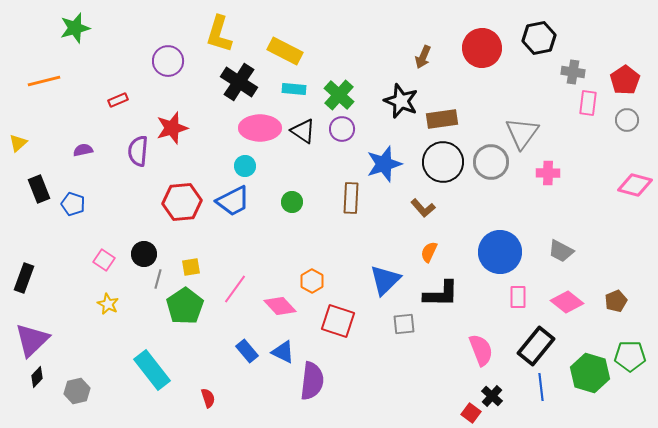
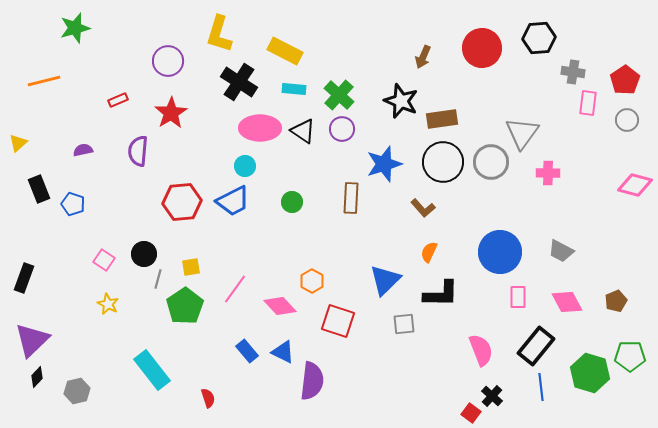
black hexagon at (539, 38): rotated 8 degrees clockwise
red star at (172, 128): moved 1 px left, 15 px up; rotated 16 degrees counterclockwise
pink diamond at (567, 302): rotated 24 degrees clockwise
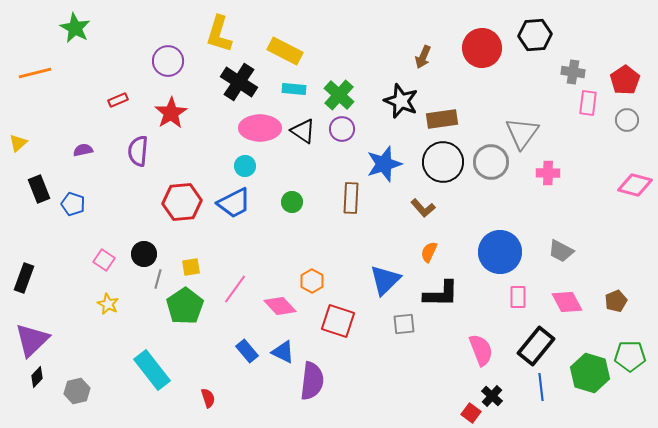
green star at (75, 28): rotated 28 degrees counterclockwise
black hexagon at (539, 38): moved 4 px left, 3 px up
orange line at (44, 81): moved 9 px left, 8 px up
blue trapezoid at (233, 201): moved 1 px right, 2 px down
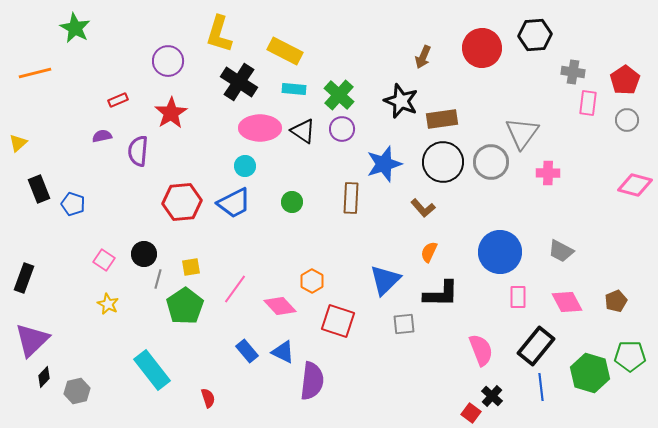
purple semicircle at (83, 150): moved 19 px right, 14 px up
black diamond at (37, 377): moved 7 px right
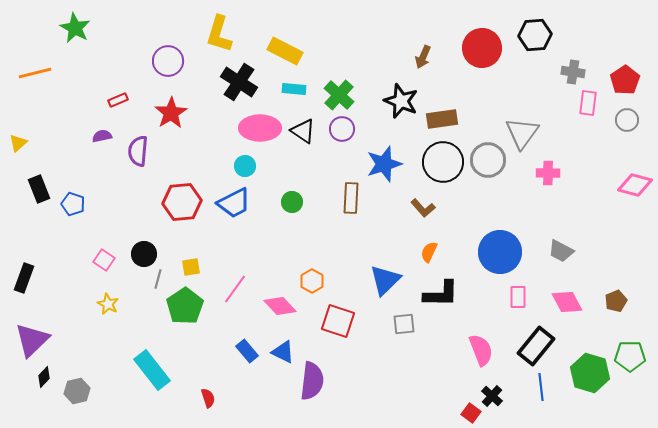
gray circle at (491, 162): moved 3 px left, 2 px up
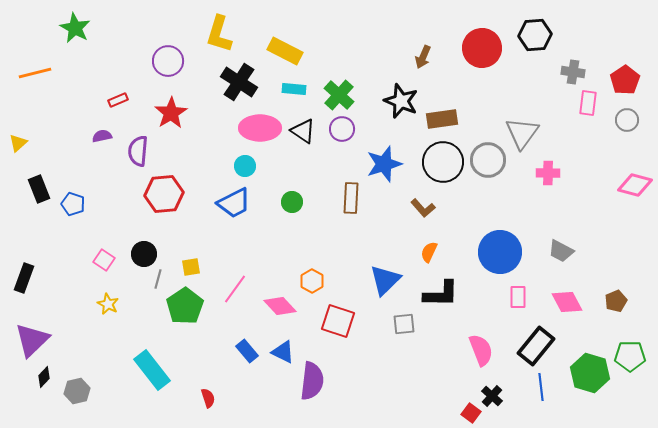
red hexagon at (182, 202): moved 18 px left, 8 px up
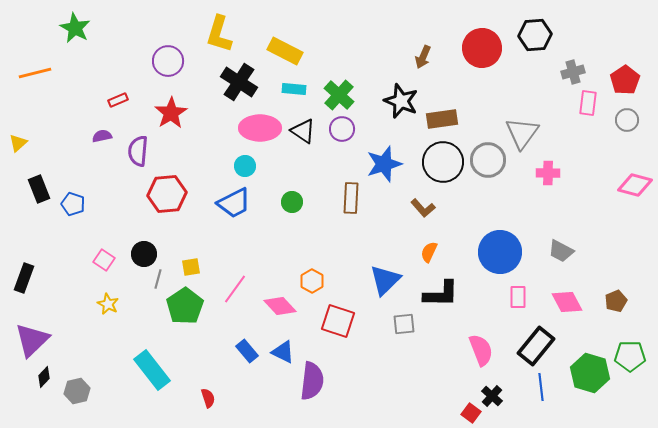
gray cross at (573, 72): rotated 25 degrees counterclockwise
red hexagon at (164, 194): moved 3 px right
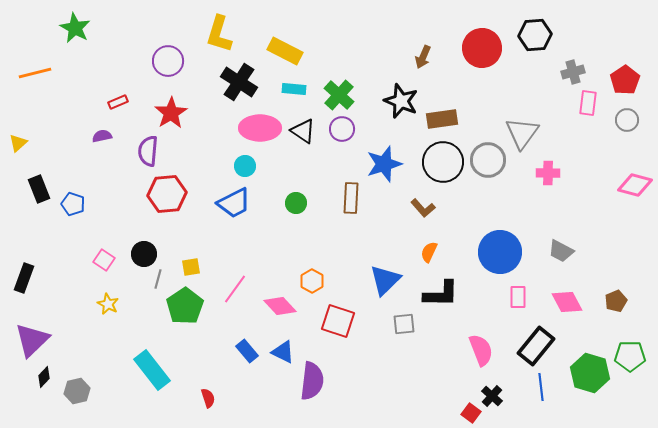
red rectangle at (118, 100): moved 2 px down
purple semicircle at (138, 151): moved 10 px right
green circle at (292, 202): moved 4 px right, 1 px down
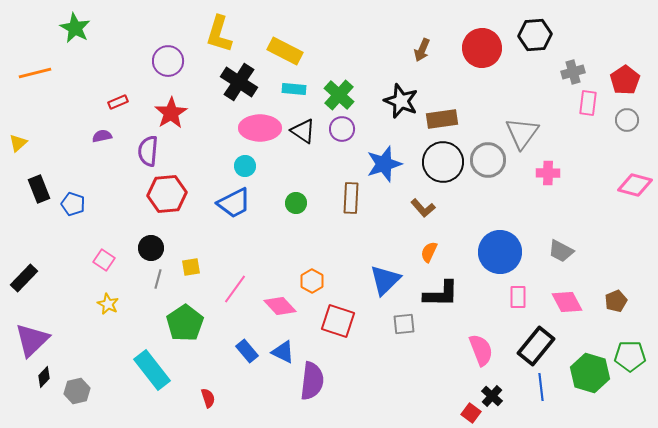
brown arrow at (423, 57): moved 1 px left, 7 px up
black circle at (144, 254): moved 7 px right, 6 px up
black rectangle at (24, 278): rotated 24 degrees clockwise
green pentagon at (185, 306): moved 17 px down
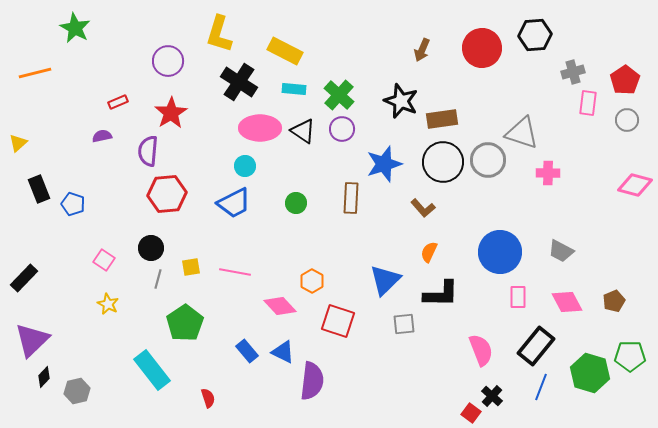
gray triangle at (522, 133): rotated 48 degrees counterclockwise
pink line at (235, 289): moved 17 px up; rotated 64 degrees clockwise
brown pentagon at (616, 301): moved 2 px left
blue line at (541, 387): rotated 28 degrees clockwise
